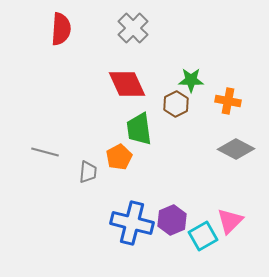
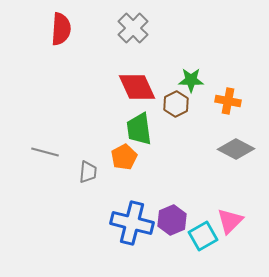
red diamond: moved 10 px right, 3 px down
orange pentagon: moved 5 px right
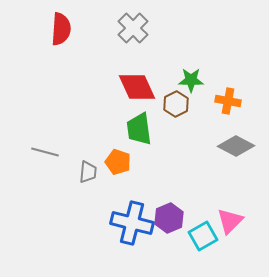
gray diamond: moved 3 px up
orange pentagon: moved 6 px left, 5 px down; rotated 25 degrees counterclockwise
purple hexagon: moved 3 px left, 2 px up
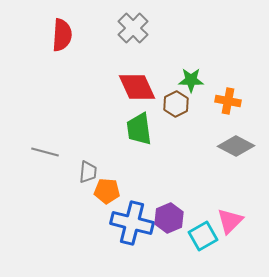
red semicircle: moved 1 px right, 6 px down
orange pentagon: moved 11 px left, 29 px down; rotated 15 degrees counterclockwise
